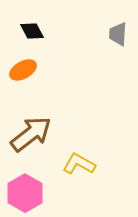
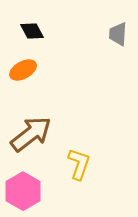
yellow L-shape: rotated 80 degrees clockwise
pink hexagon: moved 2 px left, 2 px up
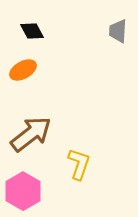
gray trapezoid: moved 3 px up
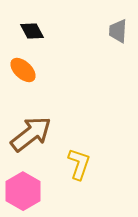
orange ellipse: rotated 72 degrees clockwise
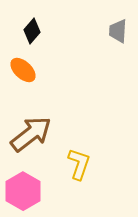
black diamond: rotated 70 degrees clockwise
